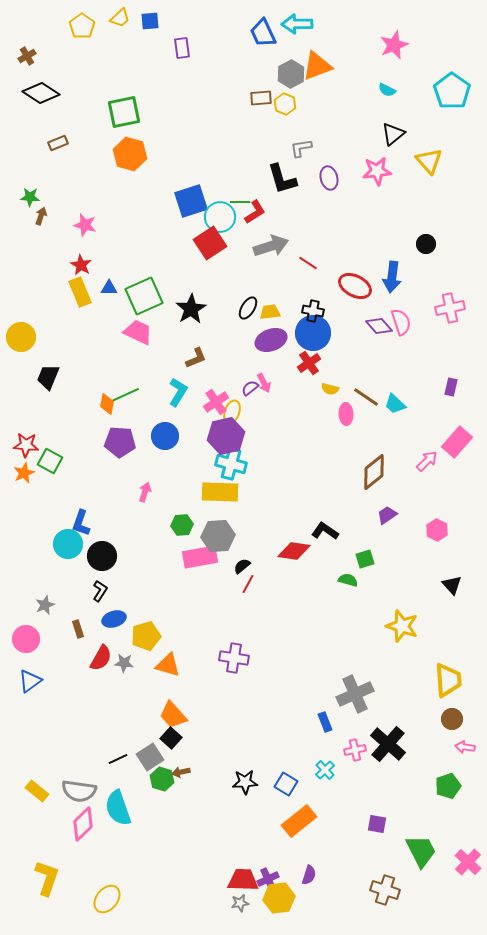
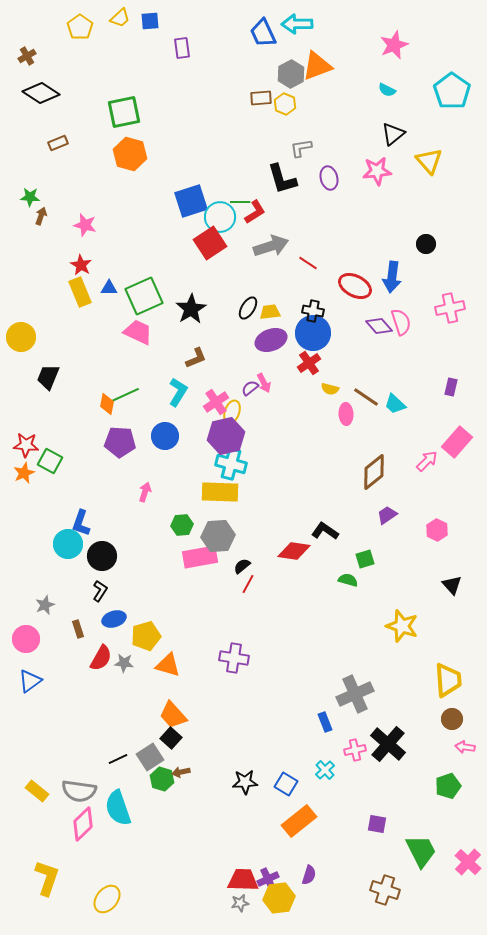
yellow pentagon at (82, 26): moved 2 px left, 1 px down
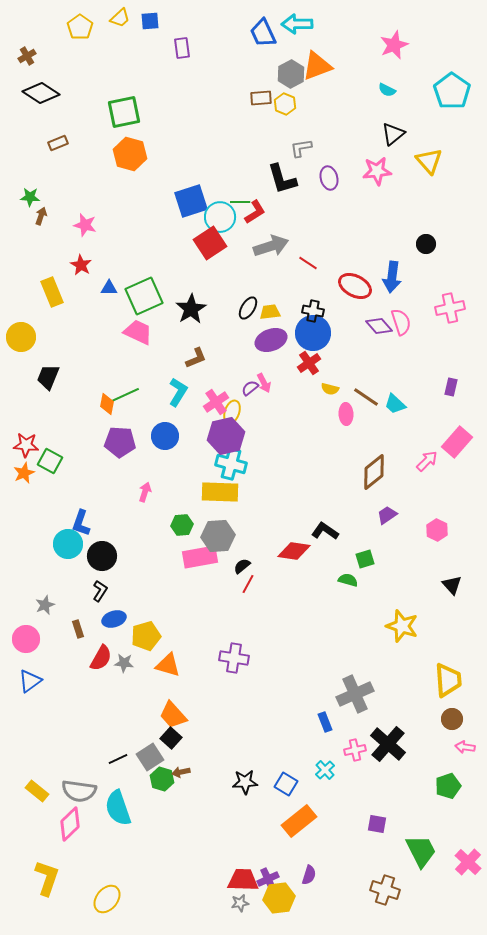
yellow rectangle at (80, 292): moved 28 px left
pink diamond at (83, 824): moved 13 px left
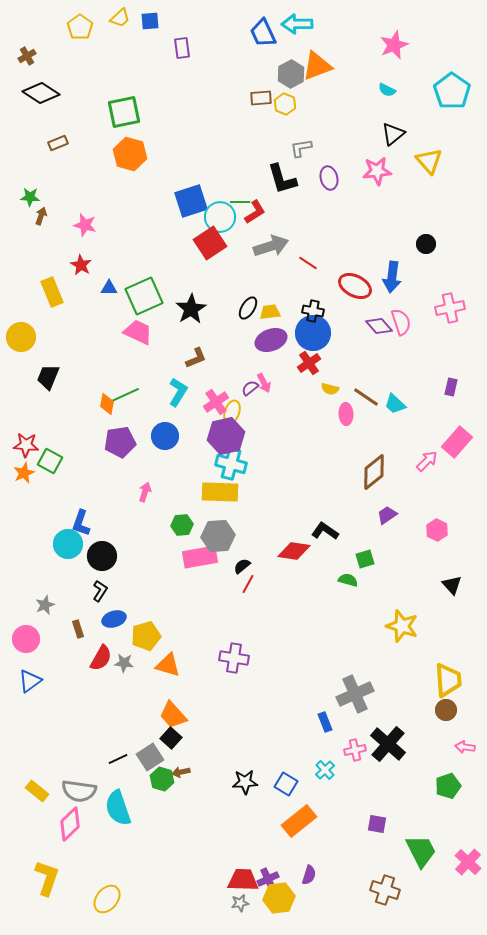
purple pentagon at (120, 442): rotated 12 degrees counterclockwise
brown circle at (452, 719): moved 6 px left, 9 px up
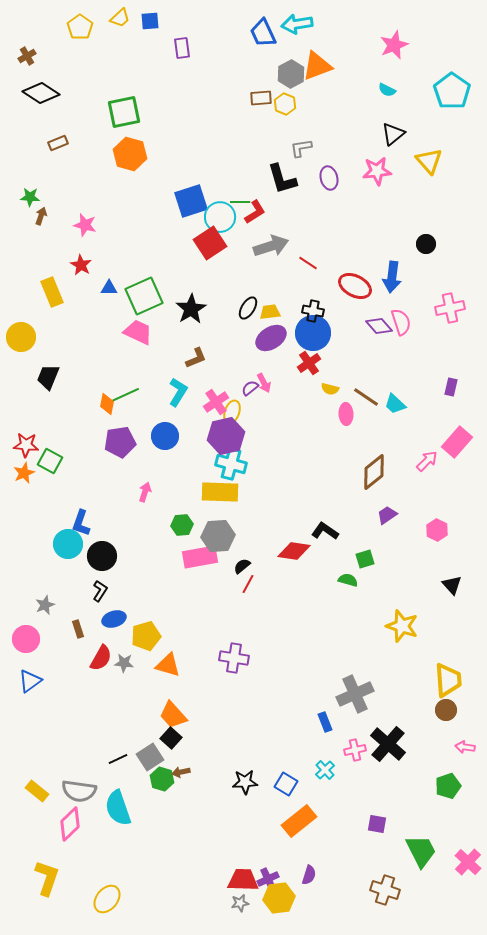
cyan arrow at (297, 24): rotated 8 degrees counterclockwise
purple ellipse at (271, 340): moved 2 px up; rotated 12 degrees counterclockwise
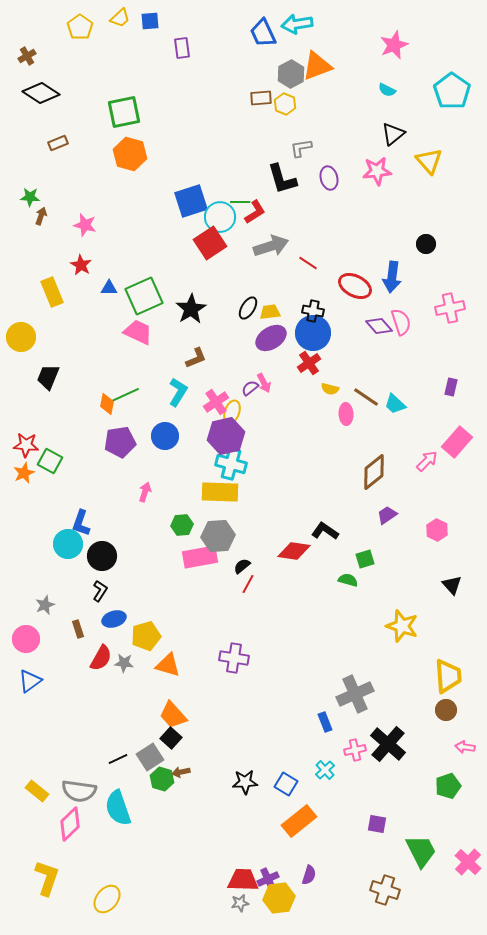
yellow trapezoid at (448, 680): moved 4 px up
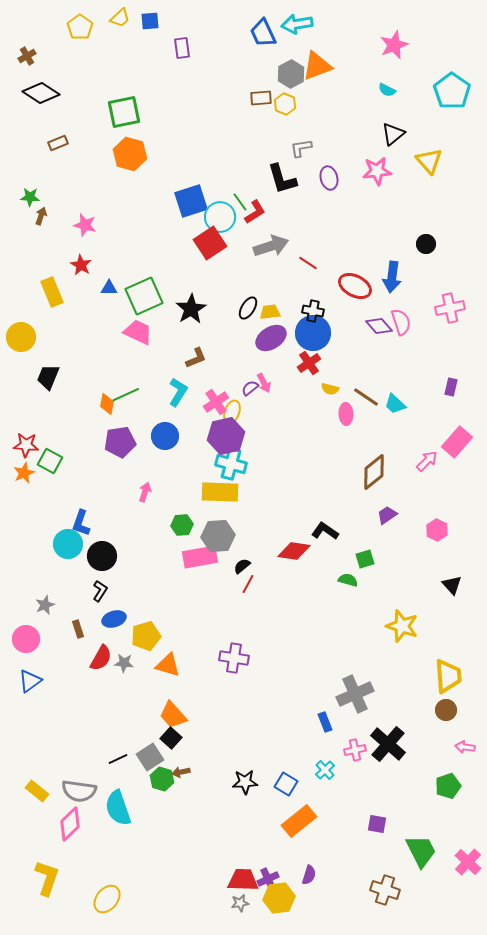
green line at (240, 202): rotated 54 degrees clockwise
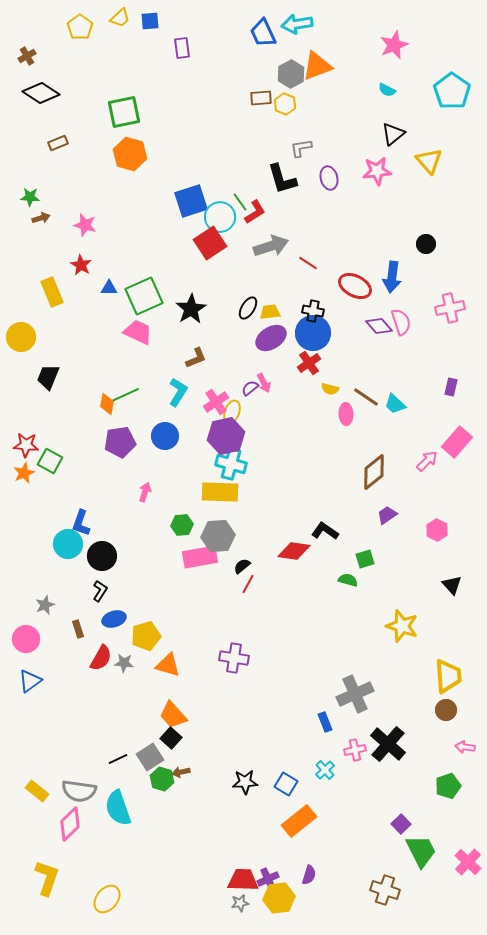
brown arrow at (41, 216): moved 2 px down; rotated 54 degrees clockwise
purple square at (377, 824): moved 24 px right; rotated 36 degrees clockwise
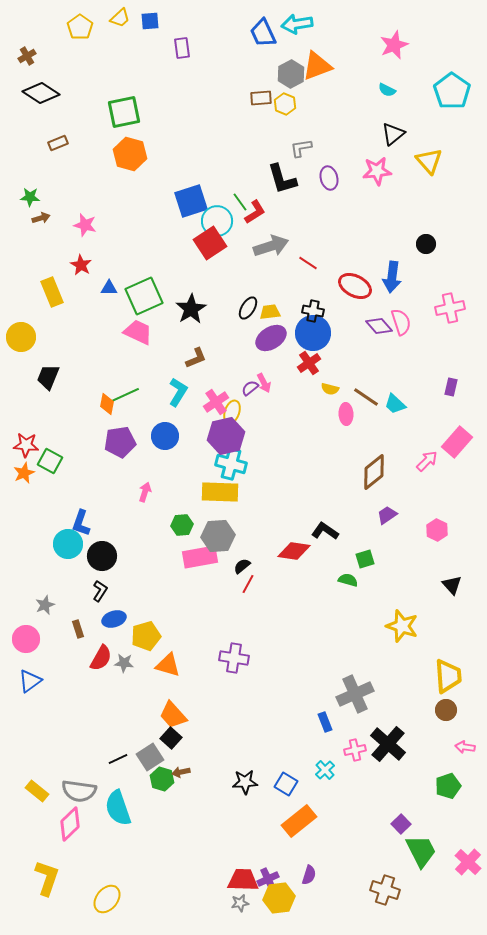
cyan circle at (220, 217): moved 3 px left, 4 px down
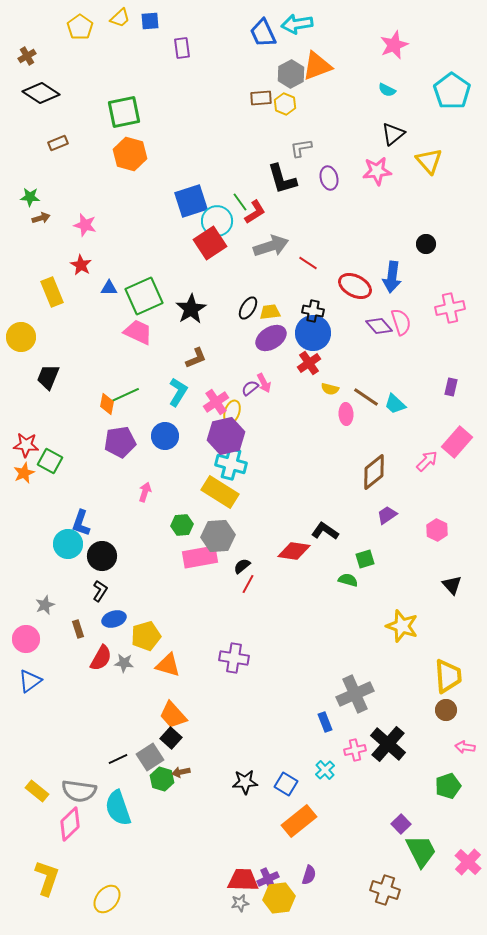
yellow rectangle at (220, 492): rotated 30 degrees clockwise
